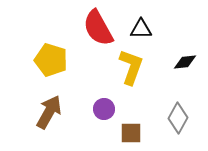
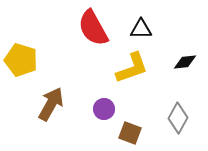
red semicircle: moved 5 px left
yellow pentagon: moved 30 px left
yellow L-shape: moved 1 px right, 1 px down; rotated 51 degrees clockwise
brown arrow: moved 2 px right, 8 px up
brown square: moved 1 px left; rotated 20 degrees clockwise
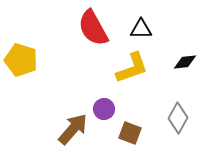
brown arrow: moved 22 px right, 25 px down; rotated 12 degrees clockwise
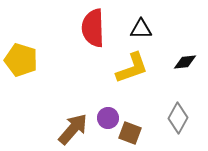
red semicircle: rotated 27 degrees clockwise
purple circle: moved 4 px right, 9 px down
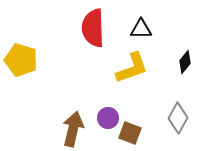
black diamond: rotated 45 degrees counterclockwise
brown arrow: rotated 28 degrees counterclockwise
